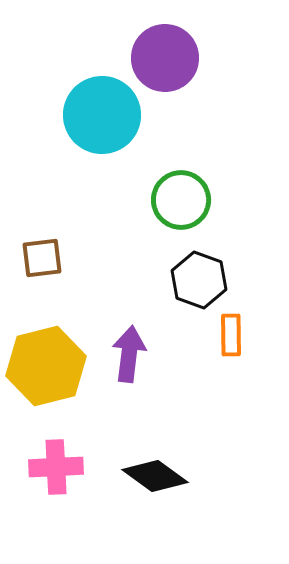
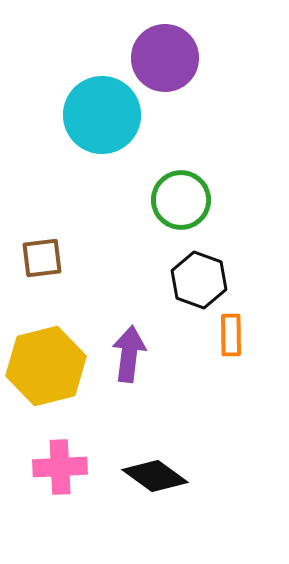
pink cross: moved 4 px right
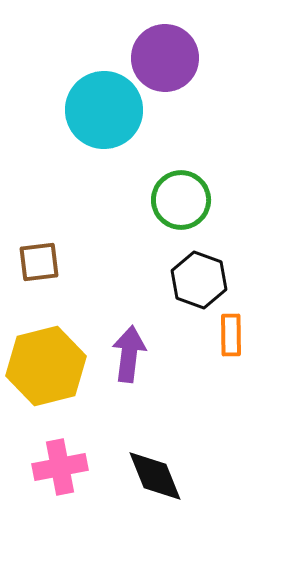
cyan circle: moved 2 px right, 5 px up
brown square: moved 3 px left, 4 px down
pink cross: rotated 8 degrees counterclockwise
black diamond: rotated 32 degrees clockwise
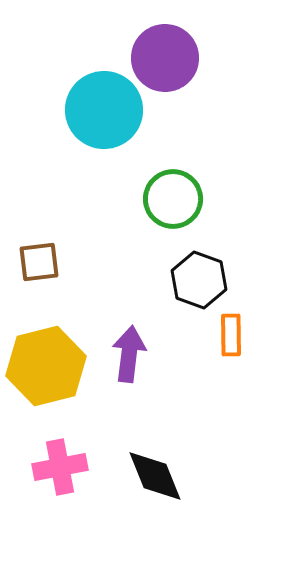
green circle: moved 8 px left, 1 px up
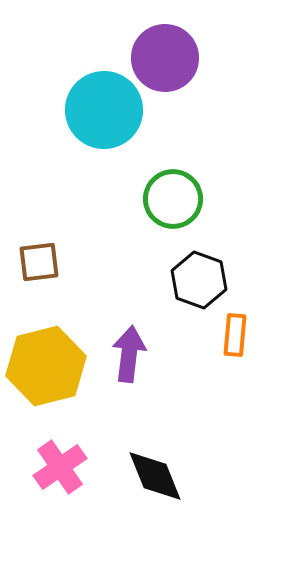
orange rectangle: moved 4 px right; rotated 6 degrees clockwise
pink cross: rotated 24 degrees counterclockwise
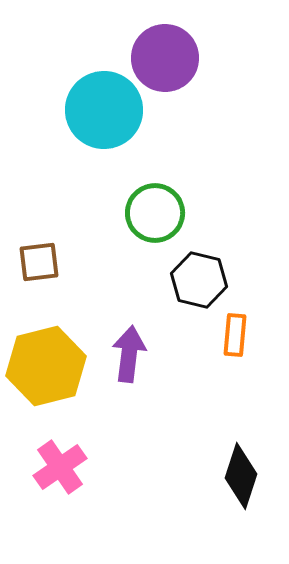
green circle: moved 18 px left, 14 px down
black hexagon: rotated 6 degrees counterclockwise
black diamond: moved 86 px right; rotated 40 degrees clockwise
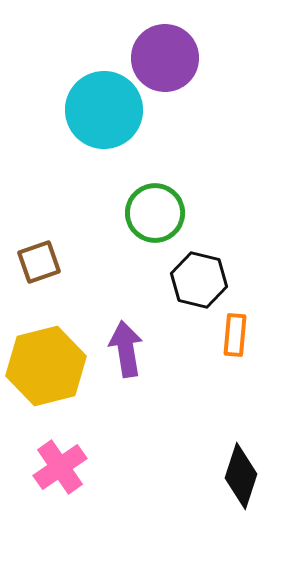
brown square: rotated 12 degrees counterclockwise
purple arrow: moved 3 px left, 5 px up; rotated 16 degrees counterclockwise
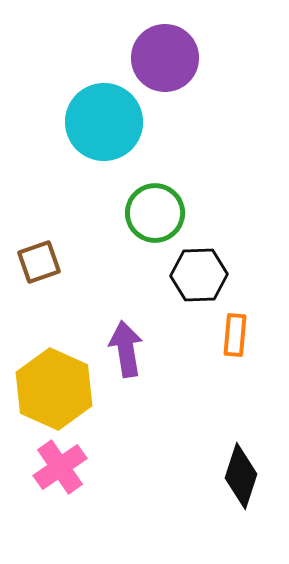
cyan circle: moved 12 px down
black hexagon: moved 5 px up; rotated 16 degrees counterclockwise
yellow hexagon: moved 8 px right, 23 px down; rotated 22 degrees counterclockwise
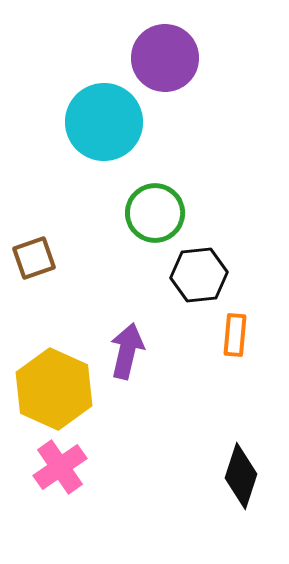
brown square: moved 5 px left, 4 px up
black hexagon: rotated 4 degrees counterclockwise
purple arrow: moved 1 px right, 2 px down; rotated 22 degrees clockwise
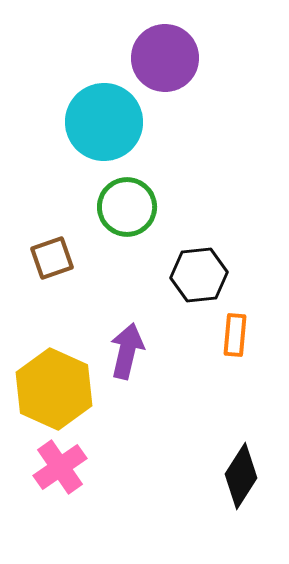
green circle: moved 28 px left, 6 px up
brown square: moved 18 px right
black diamond: rotated 14 degrees clockwise
